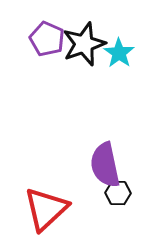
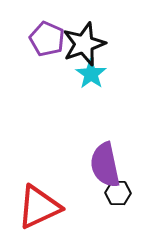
cyan star: moved 28 px left, 21 px down
red triangle: moved 7 px left, 2 px up; rotated 18 degrees clockwise
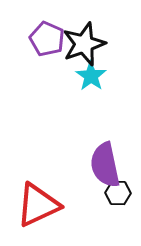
cyan star: moved 2 px down
red triangle: moved 1 px left, 2 px up
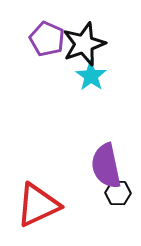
purple semicircle: moved 1 px right, 1 px down
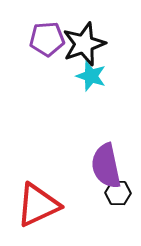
purple pentagon: rotated 28 degrees counterclockwise
cyan star: rotated 16 degrees counterclockwise
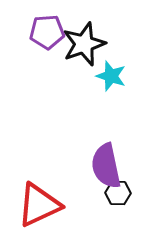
purple pentagon: moved 7 px up
cyan star: moved 20 px right
red triangle: moved 1 px right
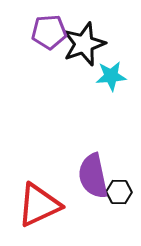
purple pentagon: moved 2 px right
cyan star: rotated 24 degrees counterclockwise
purple semicircle: moved 13 px left, 10 px down
black hexagon: moved 1 px right, 1 px up
